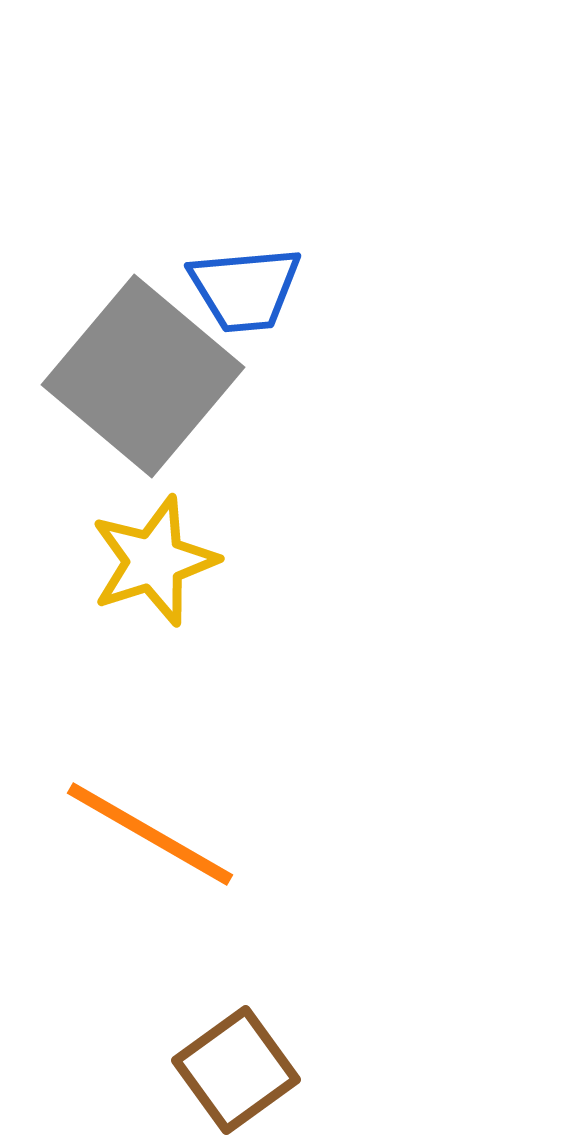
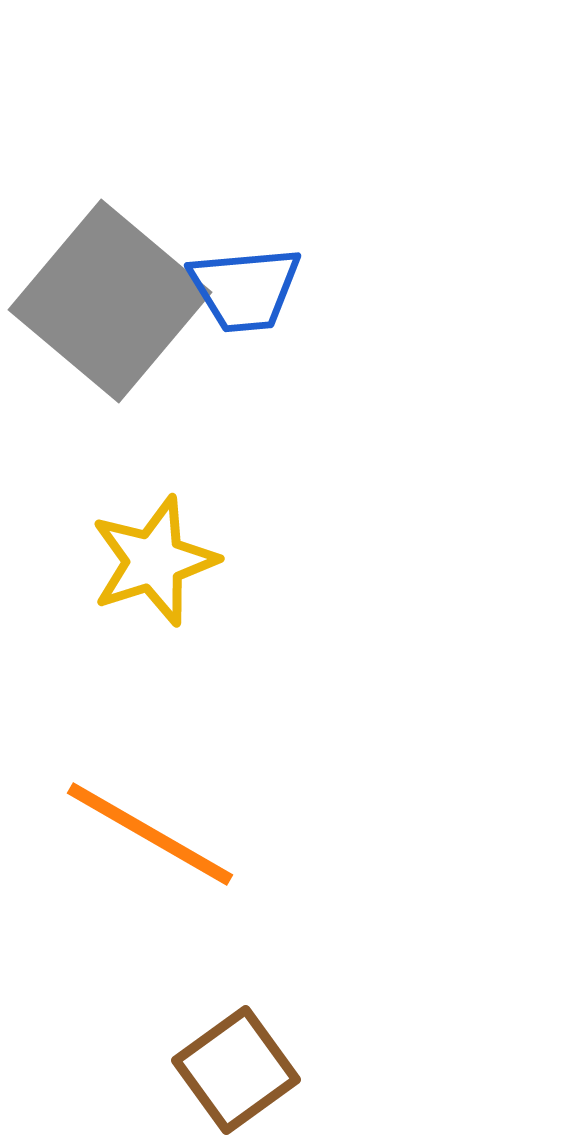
gray square: moved 33 px left, 75 px up
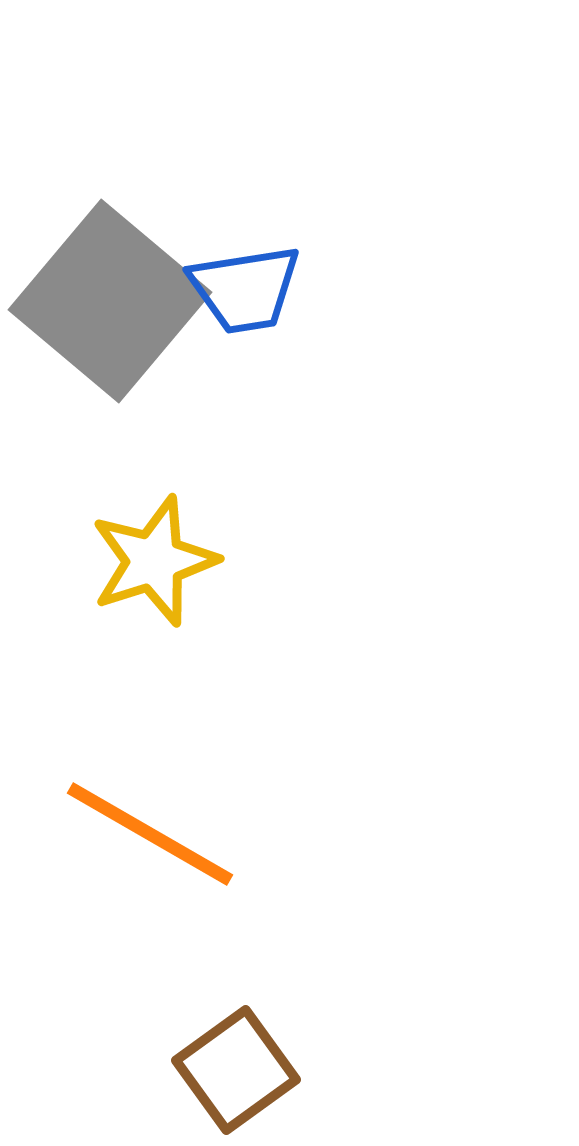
blue trapezoid: rotated 4 degrees counterclockwise
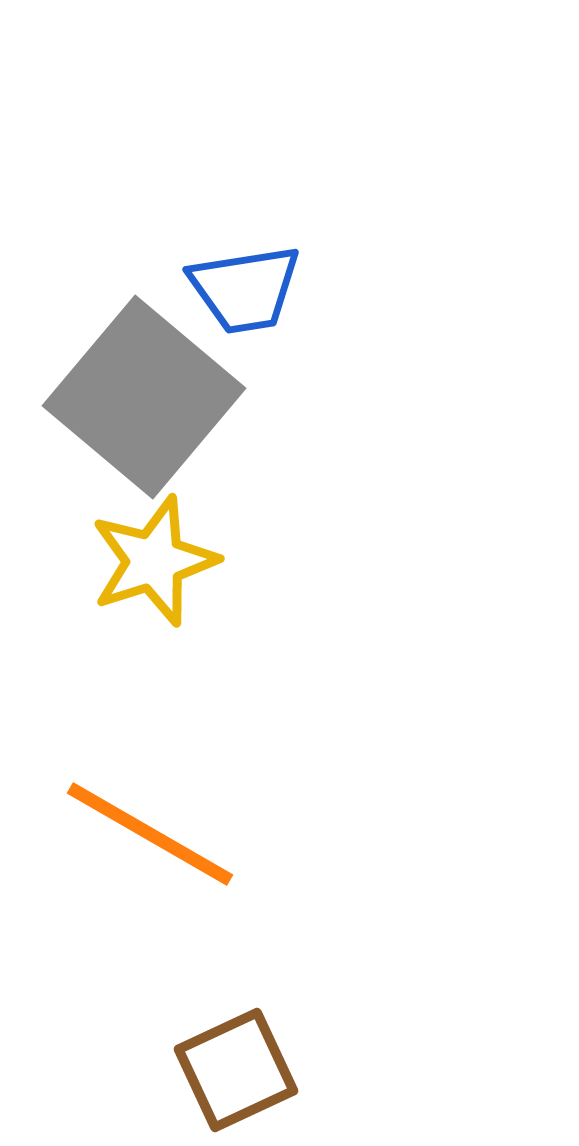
gray square: moved 34 px right, 96 px down
brown square: rotated 11 degrees clockwise
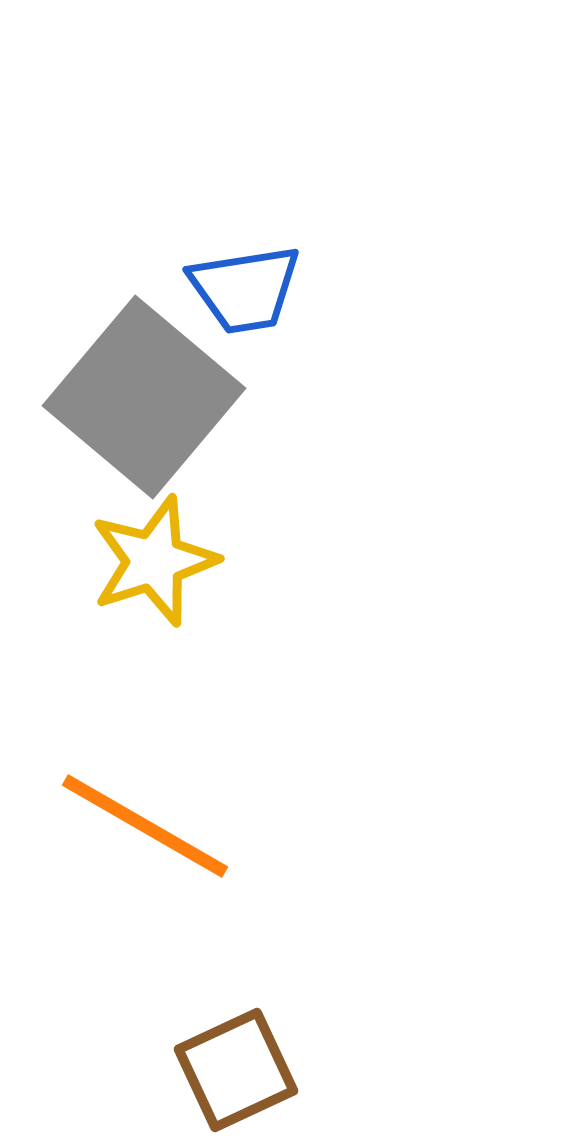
orange line: moved 5 px left, 8 px up
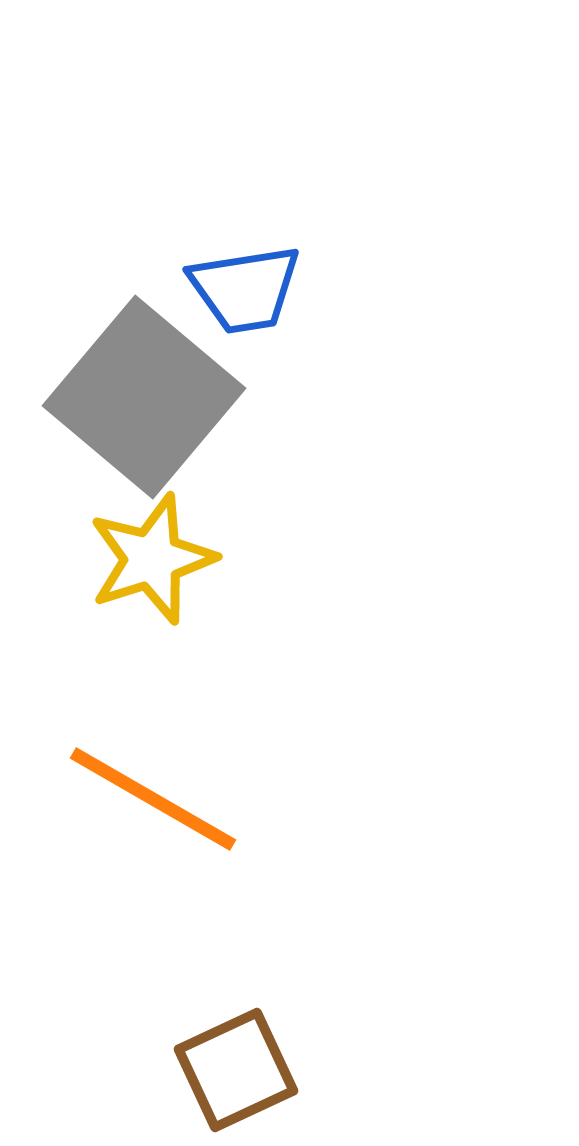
yellow star: moved 2 px left, 2 px up
orange line: moved 8 px right, 27 px up
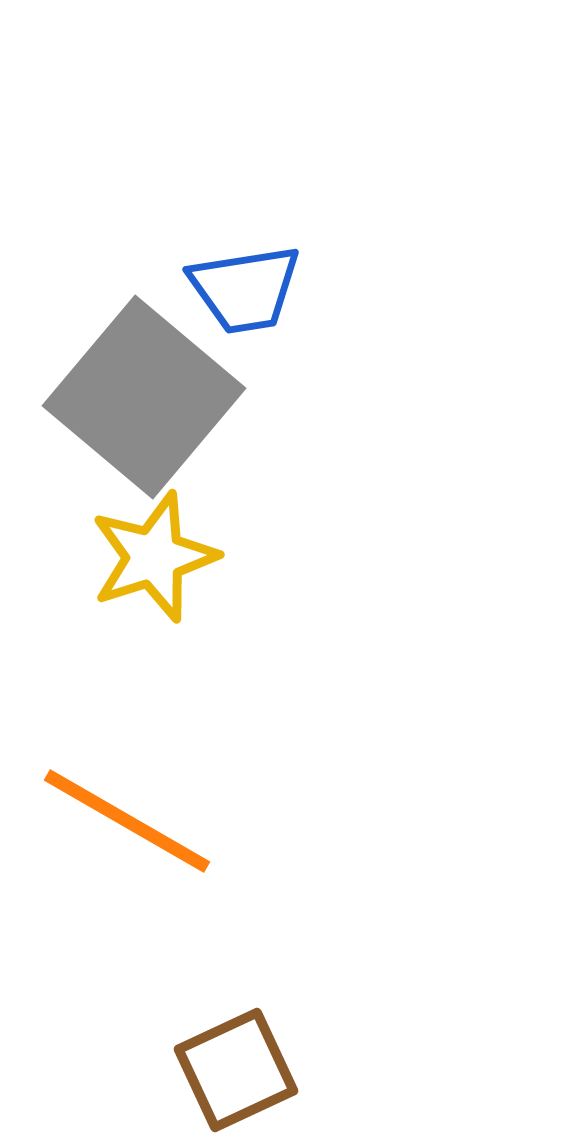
yellow star: moved 2 px right, 2 px up
orange line: moved 26 px left, 22 px down
